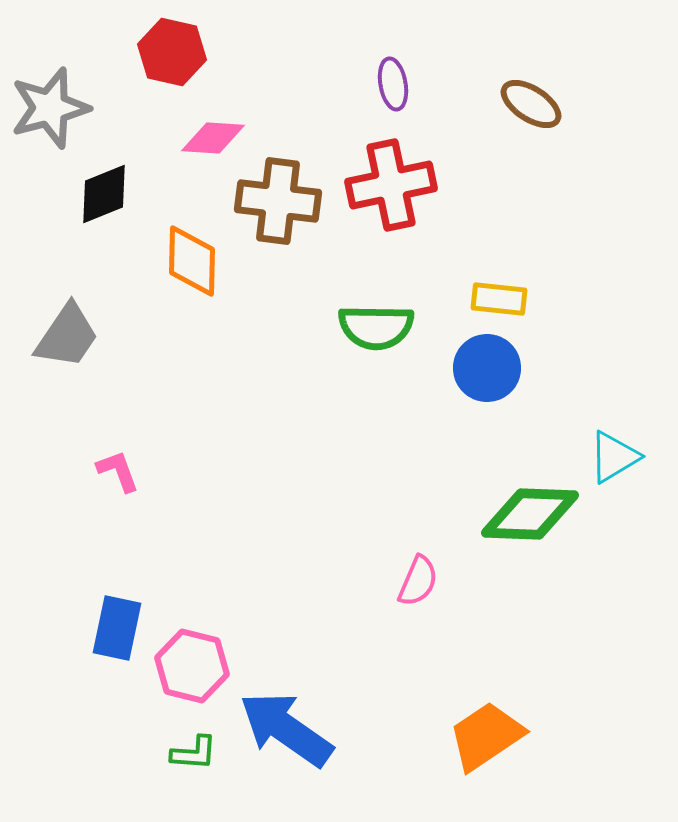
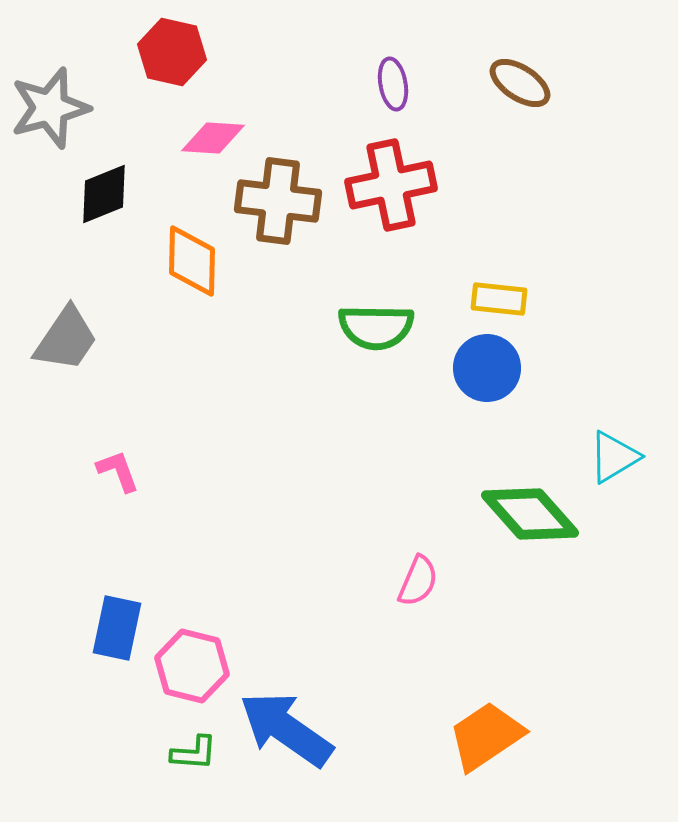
brown ellipse: moved 11 px left, 21 px up
gray trapezoid: moved 1 px left, 3 px down
green diamond: rotated 46 degrees clockwise
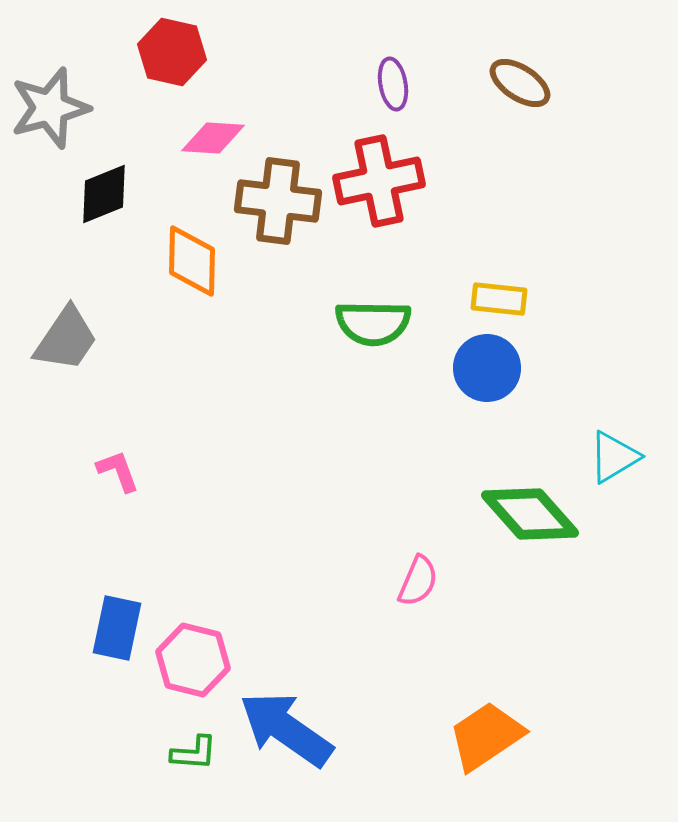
red cross: moved 12 px left, 4 px up
green semicircle: moved 3 px left, 4 px up
pink hexagon: moved 1 px right, 6 px up
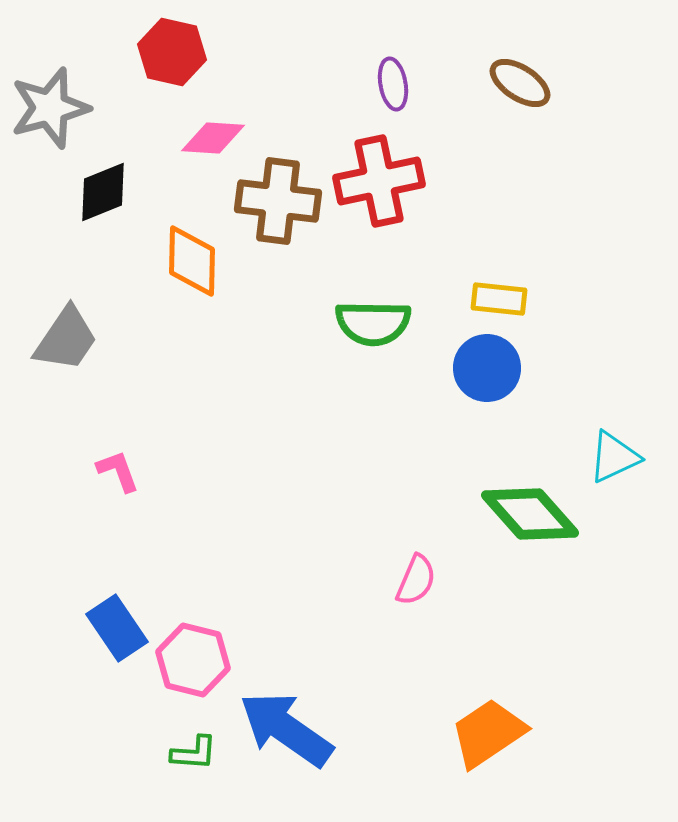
black diamond: moved 1 px left, 2 px up
cyan triangle: rotated 6 degrees clockwise
pink semicircle: moved 2 px left, 1 px up
blue rectangle: rotated 46 degrees counterclockwise
orange trapezoid: moved 2 px right, 3 px up
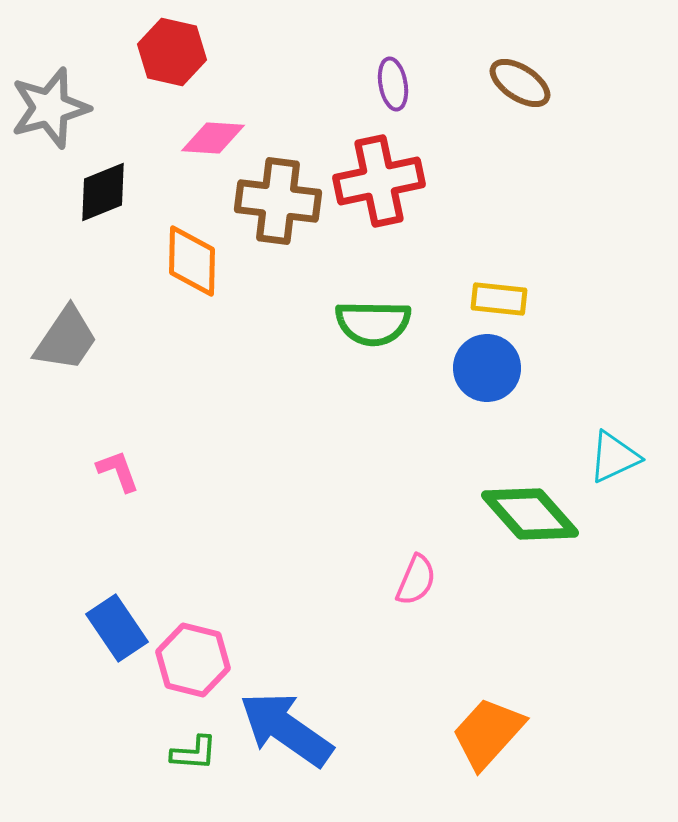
orange trapezoid: rotated 14 degrees counterclockwise
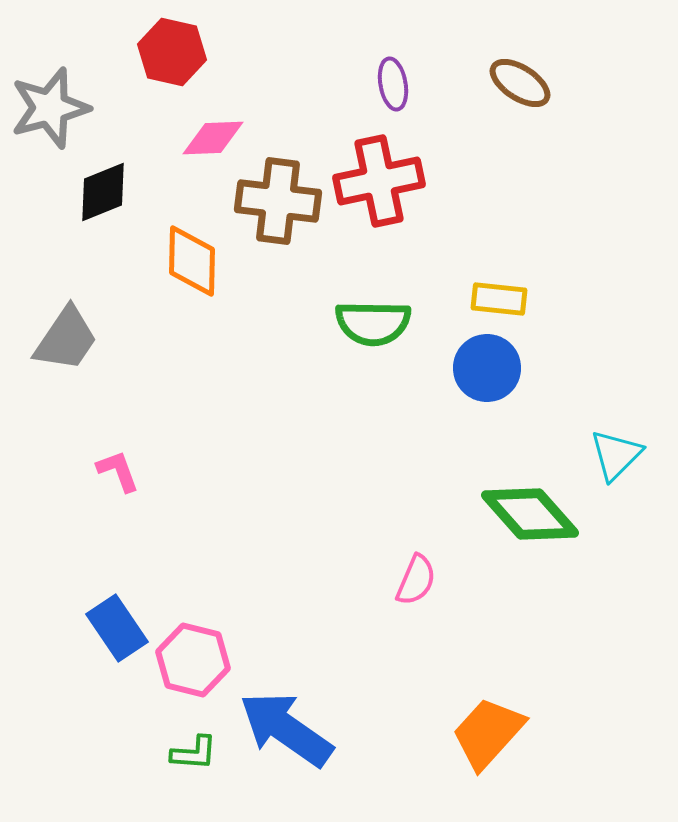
pink diamond: rotated 6 degrees counterclockwise
cyan triangle: moved 2 px right, 2 px up; rotated 20 degrees counterclockwise
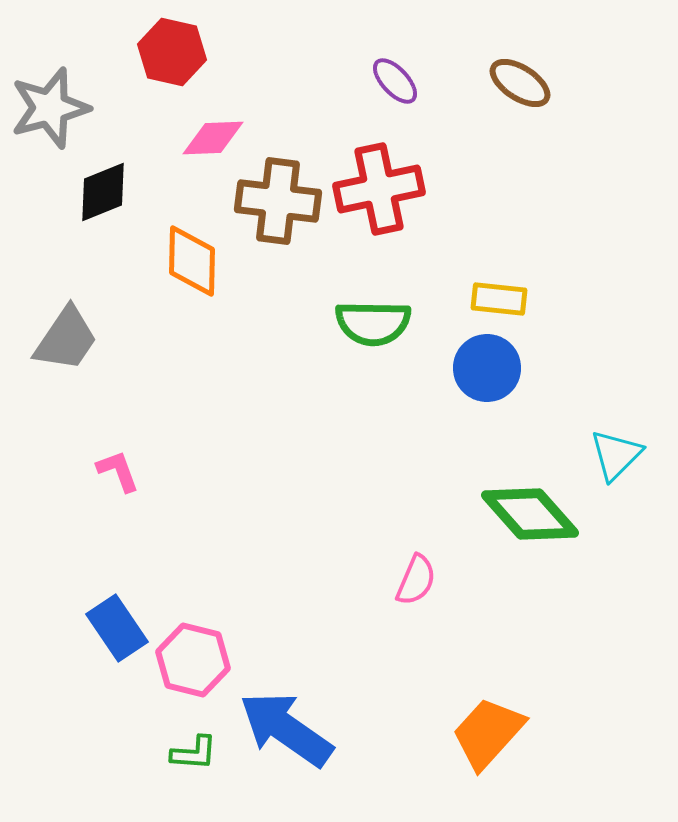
purple ellipse: moved 2 px right, 3 px up; rotated 33 degrees counterclockwise
red cross: moved 8 px down
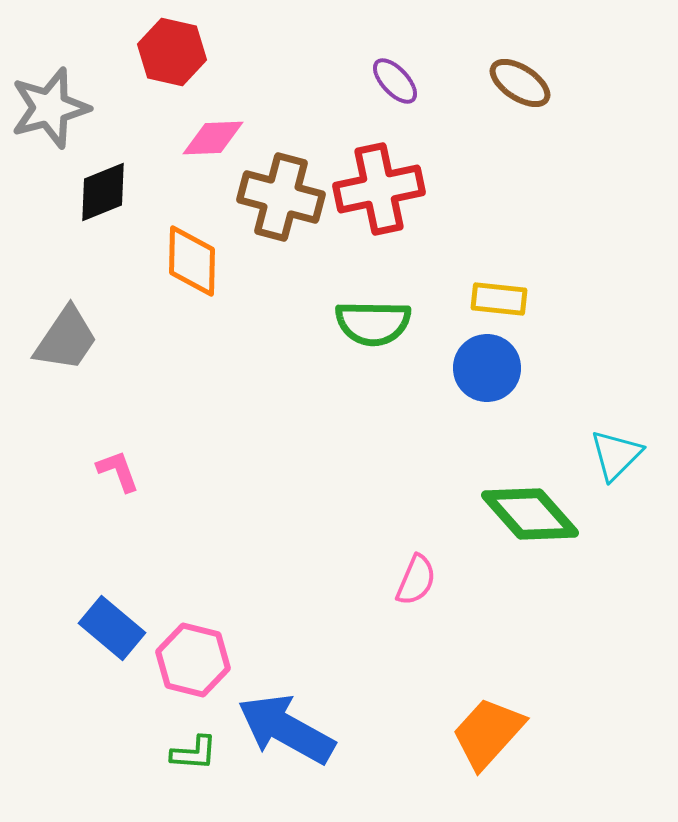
brown cross: moved 3 px right, 4 px up; rotated 8 degrees clockwise
blue rectangle: moved 5 px left; rotated 16 degrees counterclockwise
blue arrow: rotated 6 degrees counterclockwise
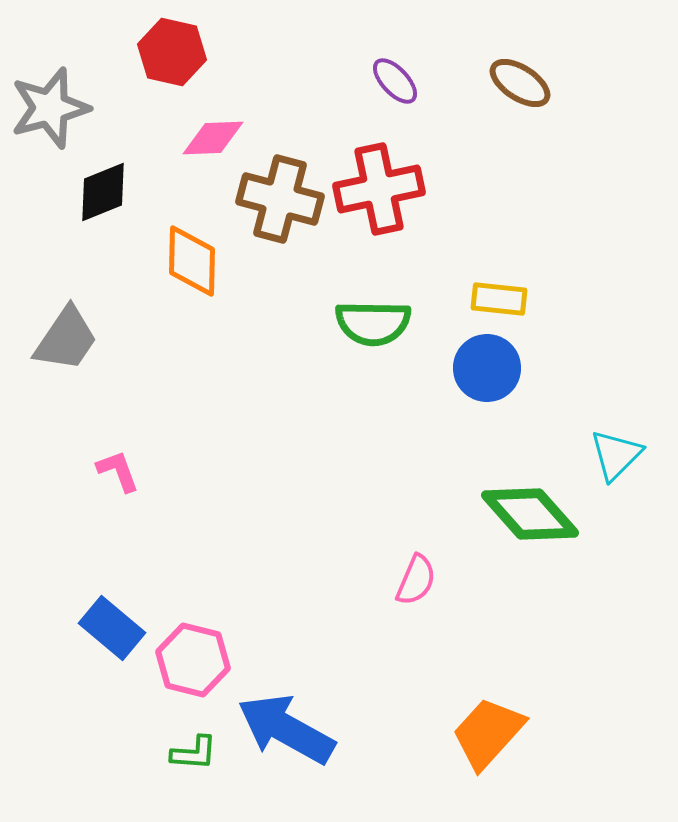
brown cross: moved 1 px left, 2 px down
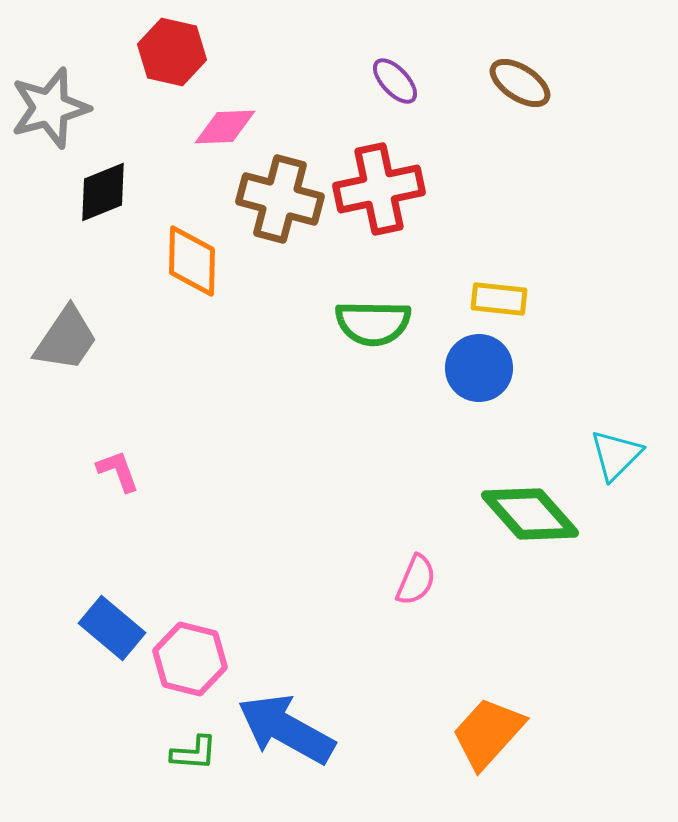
pink diamond: moved 12 px right, 11 px up
blue circle: moved 8 px left
pink hexagon: moved 3 px left, 1 px up
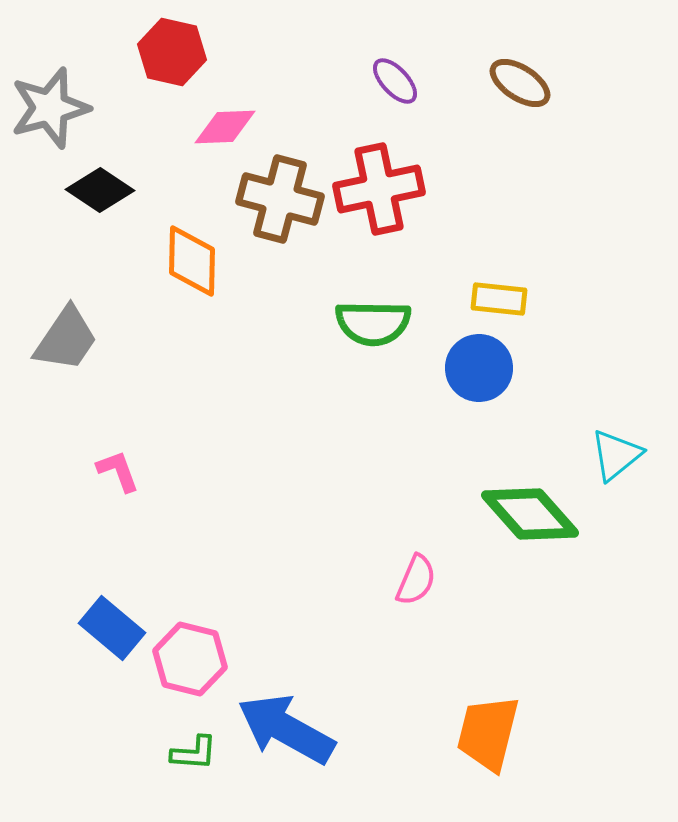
black diamond: moved 3 px left, 2 px up; rotated 56 degrees clockwise
cyan triangle: rotated 6 degrees clockwise
orange trapezoid: rotated 28 degrees counterclockwise
